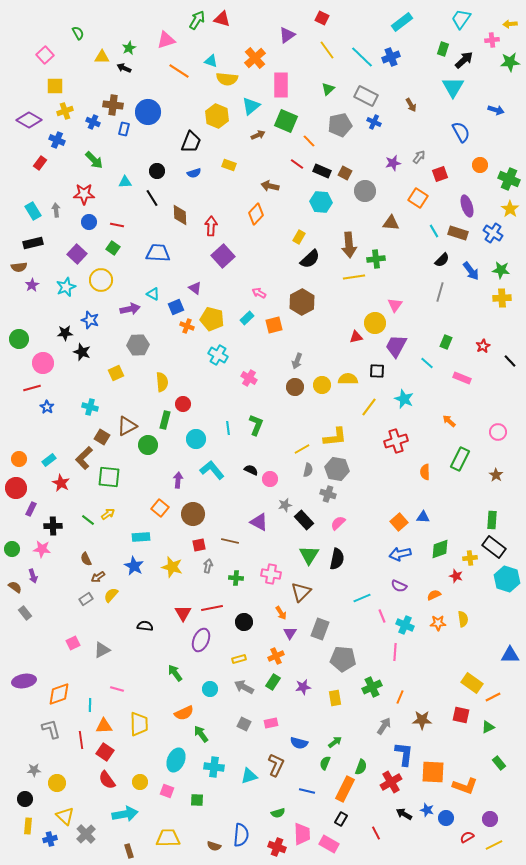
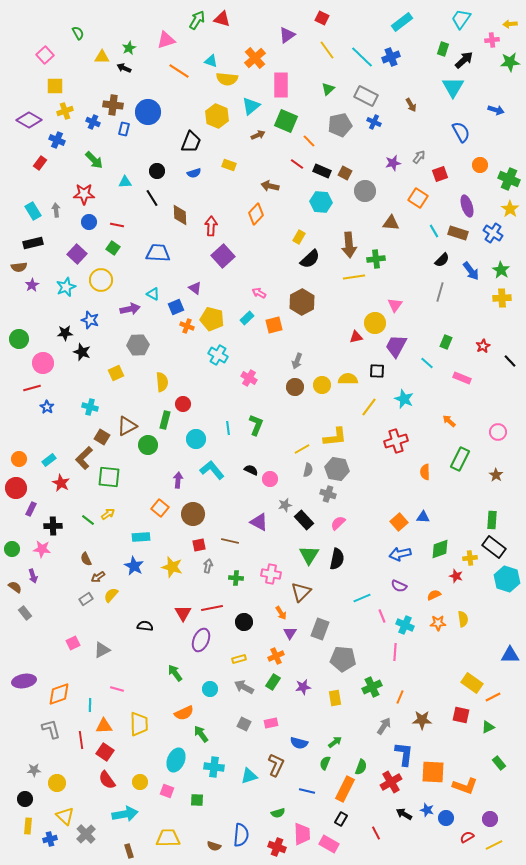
green star at (501, 270): rotated 24 degrees clockwise
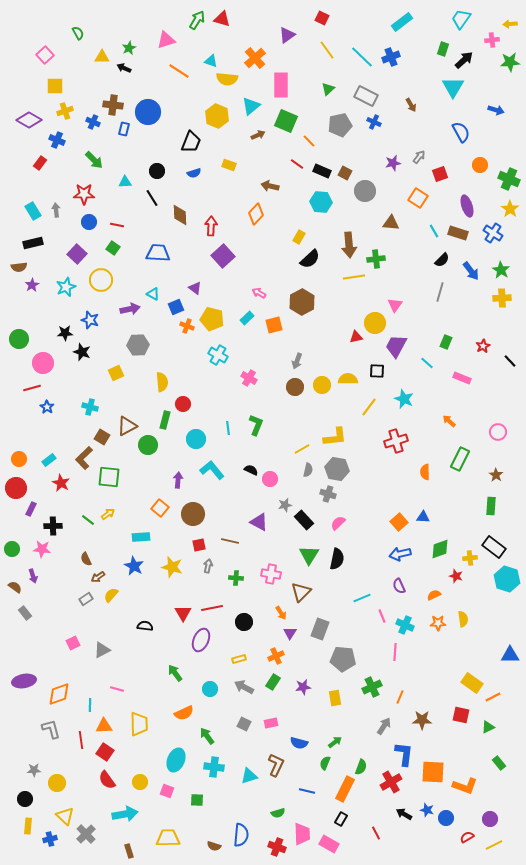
green rectangle at (492, 520): moved 1 px left, 14 px up
purple semicircle at (399, 586): rotated 42 degrees clockwise
green arrow at (201, 734): moved 6 px right, 2 px down
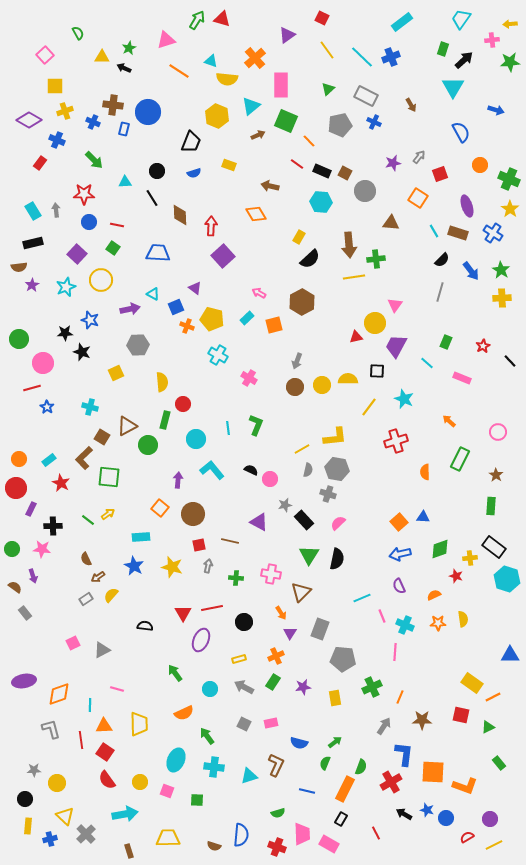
orange diamond at (256, 214): rotated 75 degrees counterclockwise
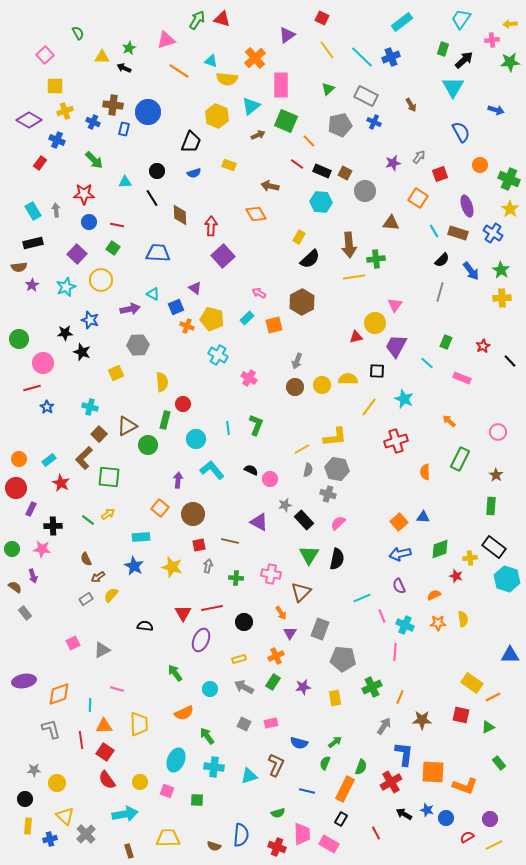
brown square at (102, 437): moved 3 px left, 3 px up; rotated 14 degrees clockwise
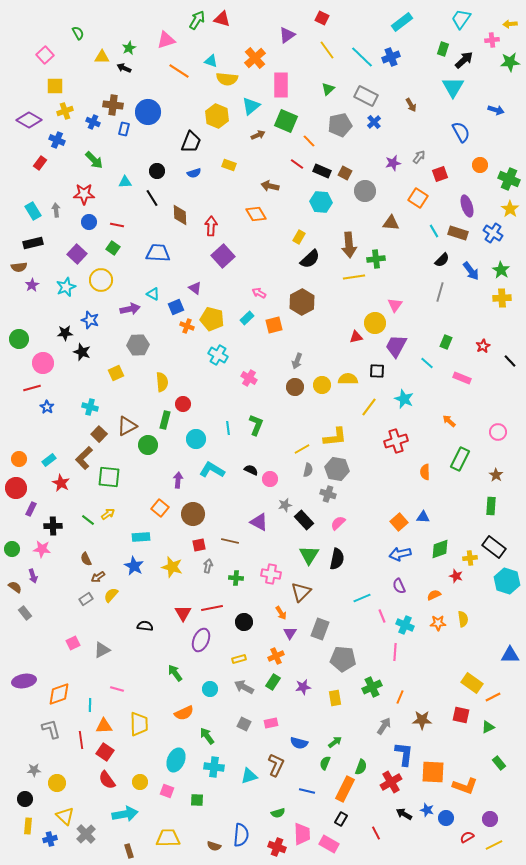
blue cross at (374, 122): rotated 24 degrees clockwise
cyan L-shape at (212, 470): rotated 20 degrees counterclockwise
cyan hexagon at (507, 579): moved 2 px down
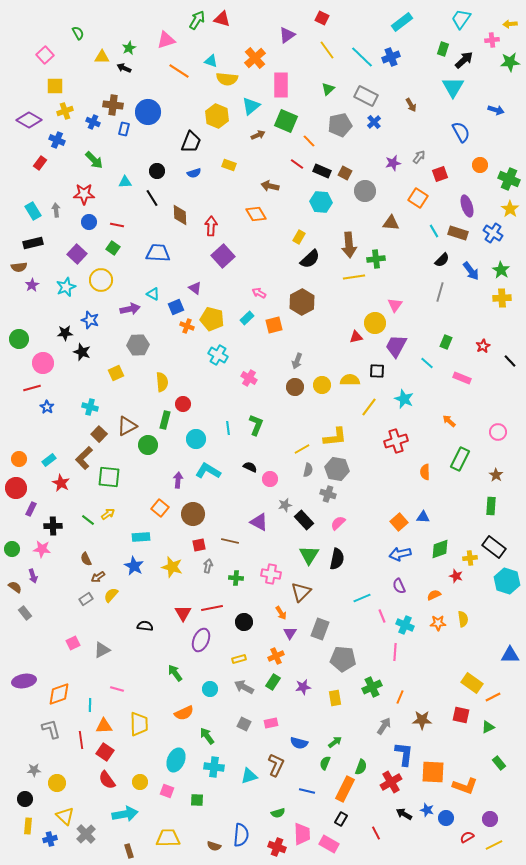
yellow semicircle at (348, 379): moved 2 px right, 1 px down
cyan L-shape at (212, 470): moved 4 px left, 1 px down
black semicircle at (251, 470): moved 1 px left, 3 px up
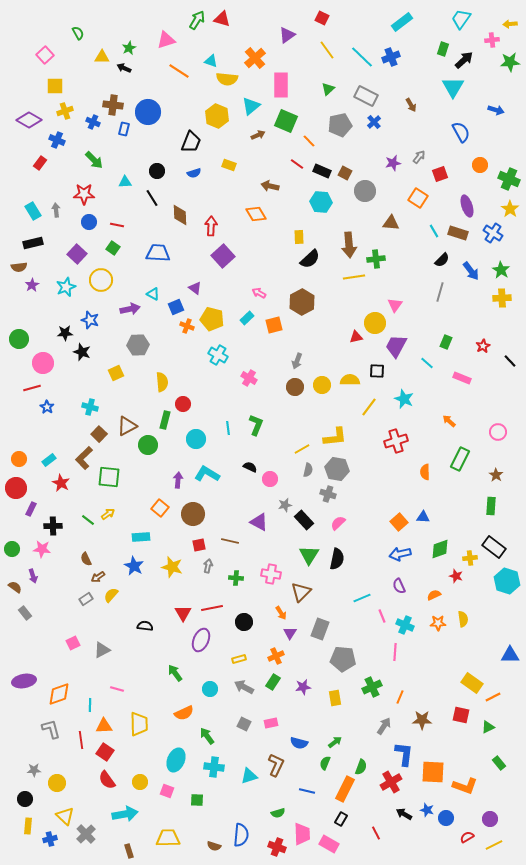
yellow rectangle at (299, 237): rotated 32 degrees counterclockwise
cyan L-shape at (208, 471): moved 1 px left, 3 px down
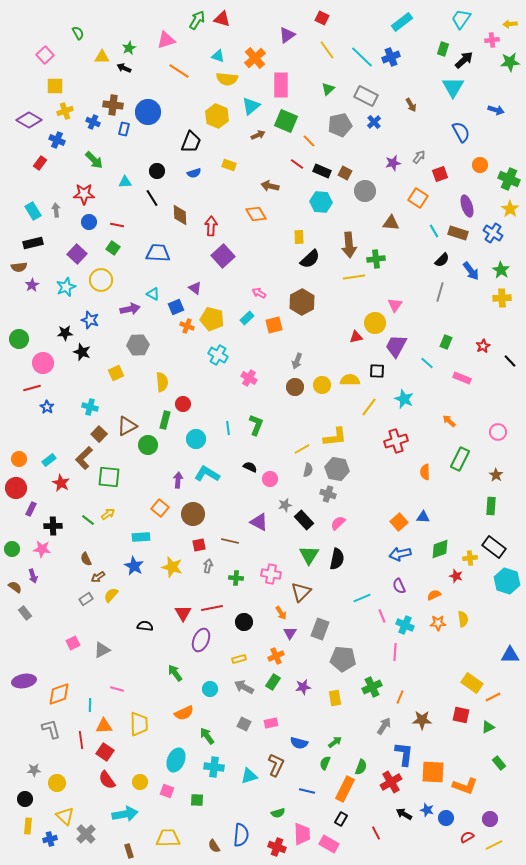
cyan triangle at (211, 61): moved 7 px right, 5 px up
brown semicircle at (214, 846): rotated 40 degrees clockwise
